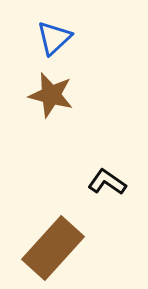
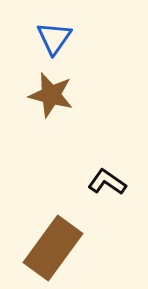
blue triangle: rotated 12 degrees counterclockwise
brown rectangle: rotated 6 degrees counterclockwise
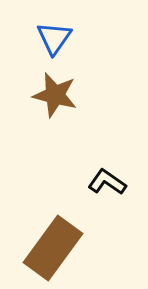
brown star: moved 4 px right
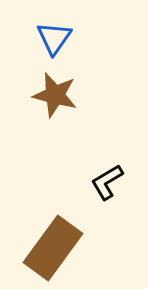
black L-shape: rotated 66 degrees counterclockwise
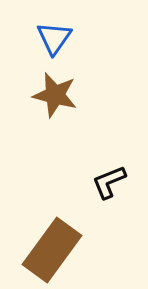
black L-shape: moved 2 px right; rotated 9 degrees clockwise
brown rectangle: moved 1 px left, 2 px down
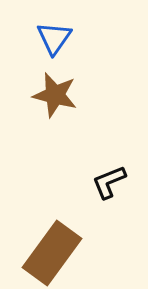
brown rectangle: moved 3 px down
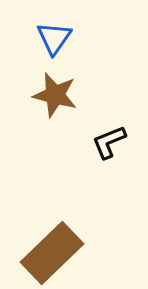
black L-shape: moved 40 px up
brown rectangle: rotated 10 degrees clockwise
